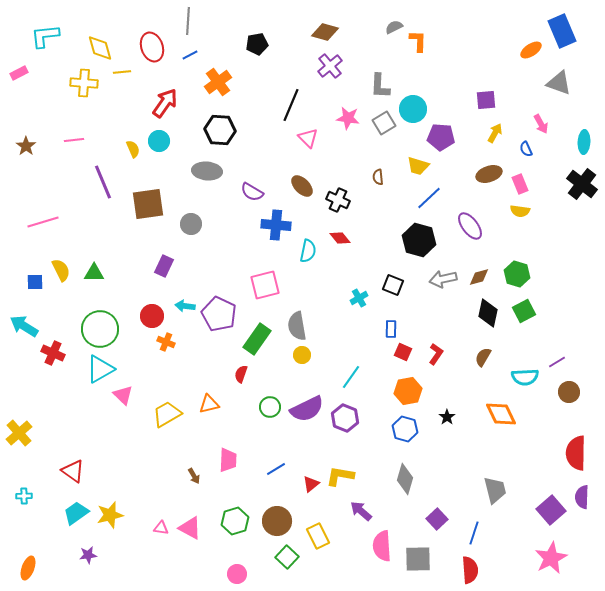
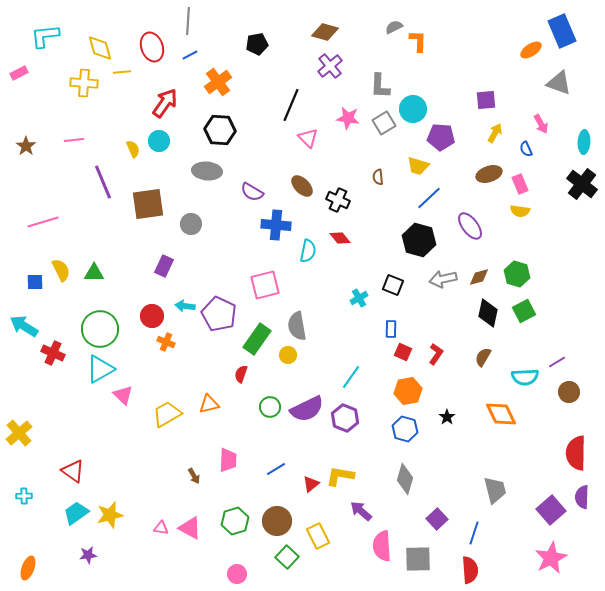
yellow circle at (302, 355): moved 14 px left
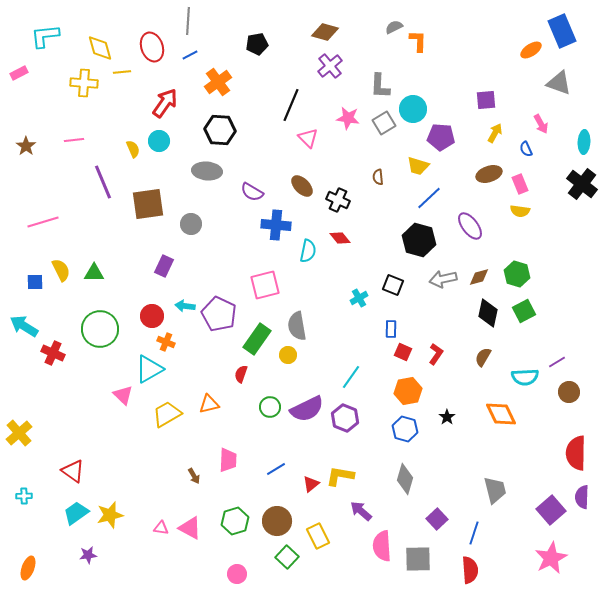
cyan triangle at (100, 369): moved 49 px right
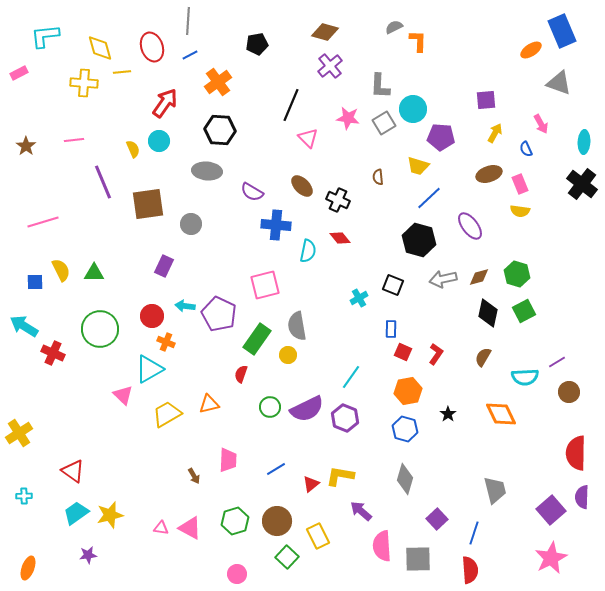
black star at (447, 417): moved 1 px right, 3 px up
yellow cross at (19, 433): rotated 8 degrees clockwise
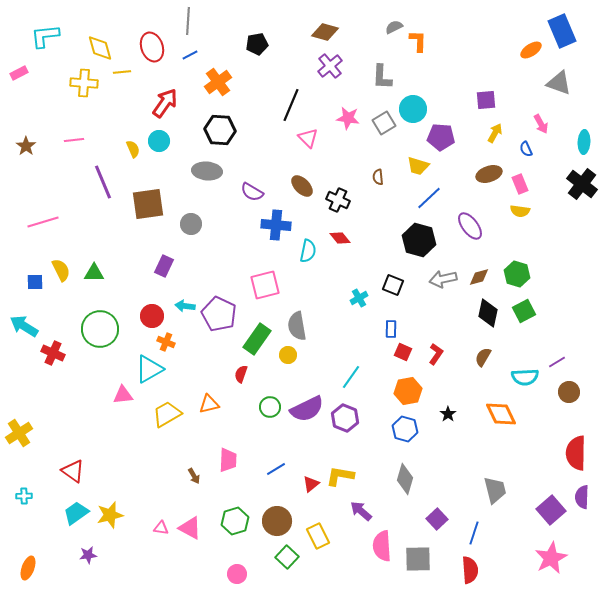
gray L-shape at (380, 86): moved 2 px right, 9 px up
pink triangle at (123, 395): rotated 50 degrees counterclockwise
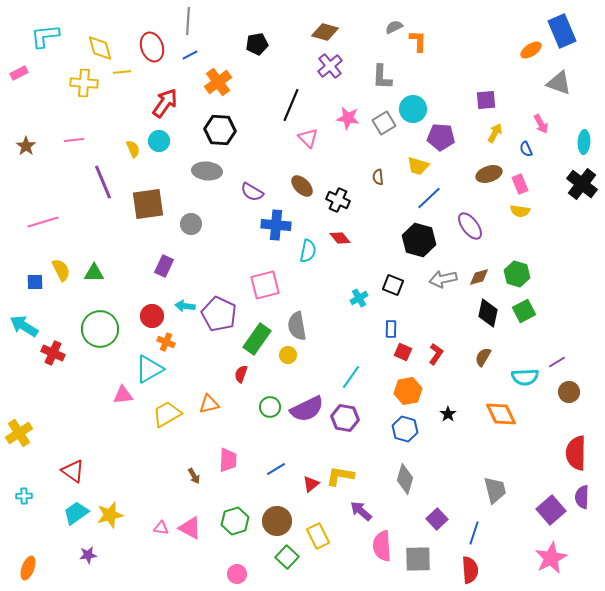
purple hexagon at (345, 418): rotated 12 degrees counterclockwise
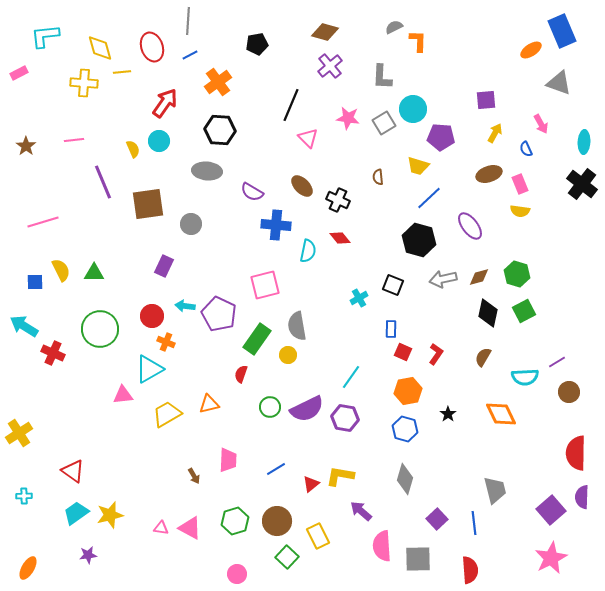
blue line at (474, 533): moved 10 px up; rotated 25 degrees counterclockwise
orange ellipse at (28, 568): rotated 10 degrees clockwise
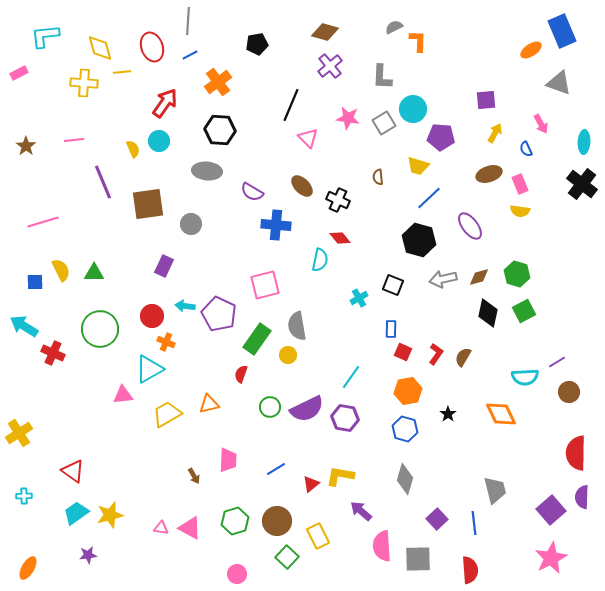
cyan semicircle at (308, 251): moved 12 px right, 9 px down
brown semicircle at (483, 357): moved 20 px left
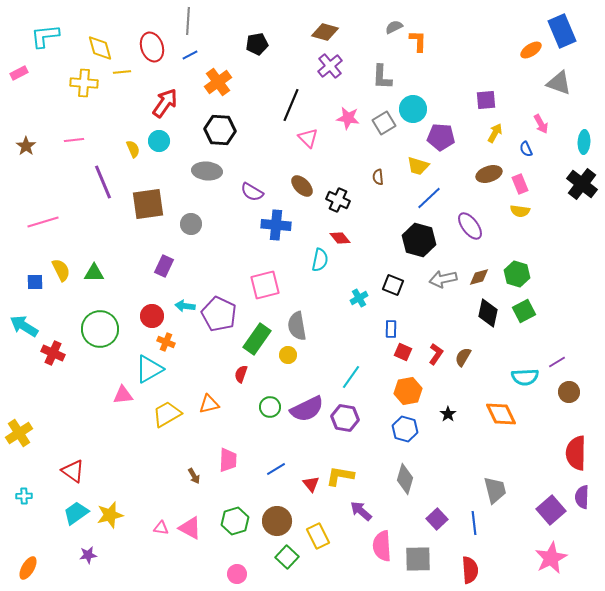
red triangle at (311, 484): rotated 30 degrees counterclockwise
